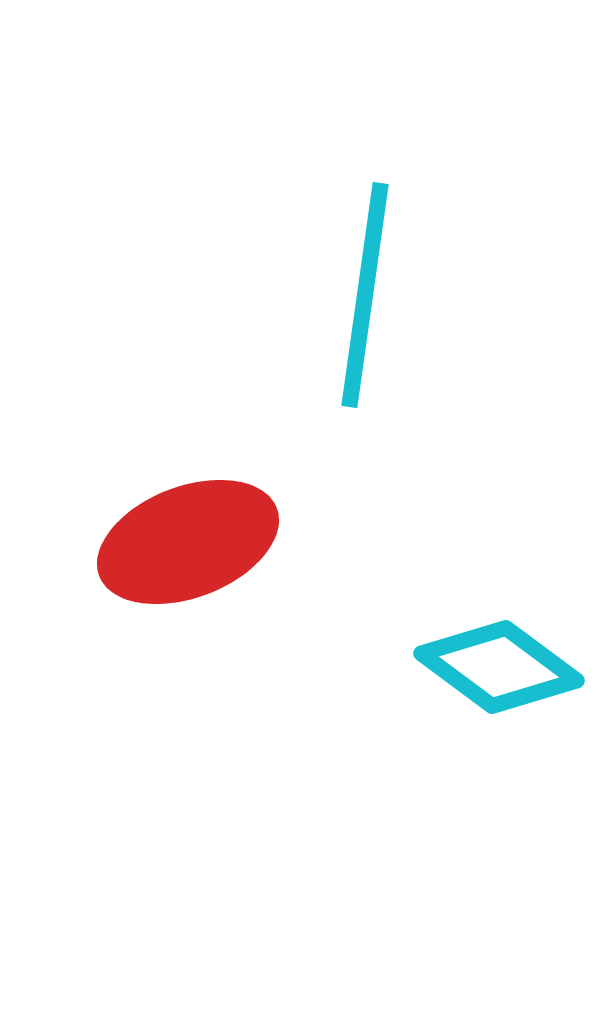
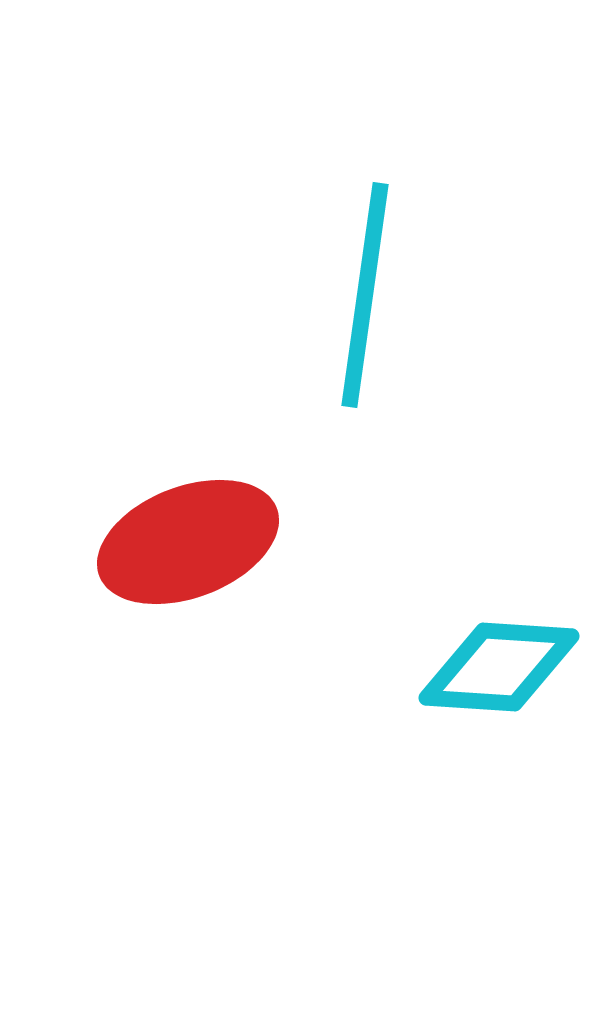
cyan diamond: rotated 33 degrees counterclockwise
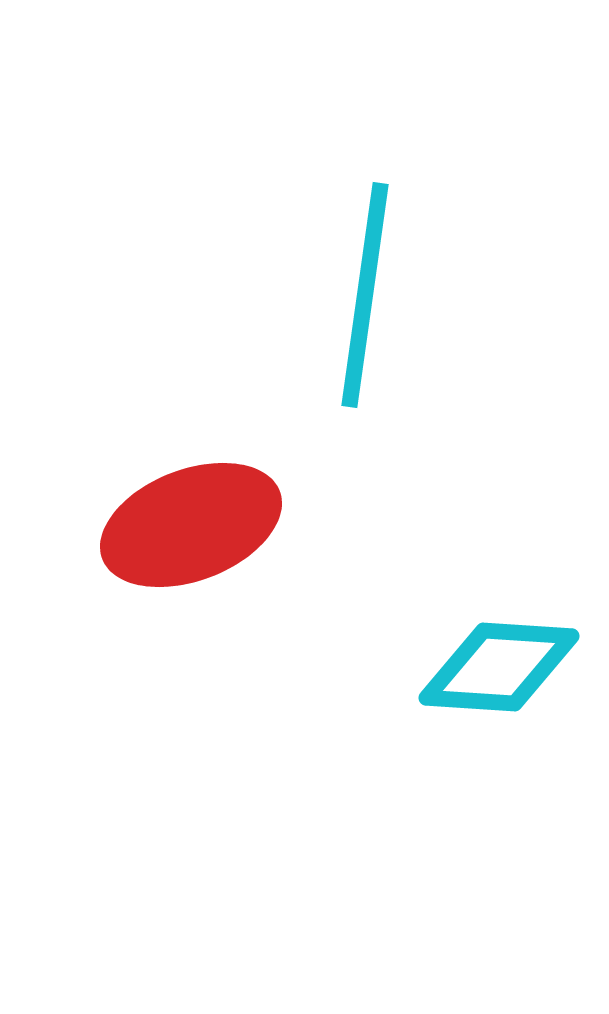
red ellipse: moved 3 px right, 17 px up
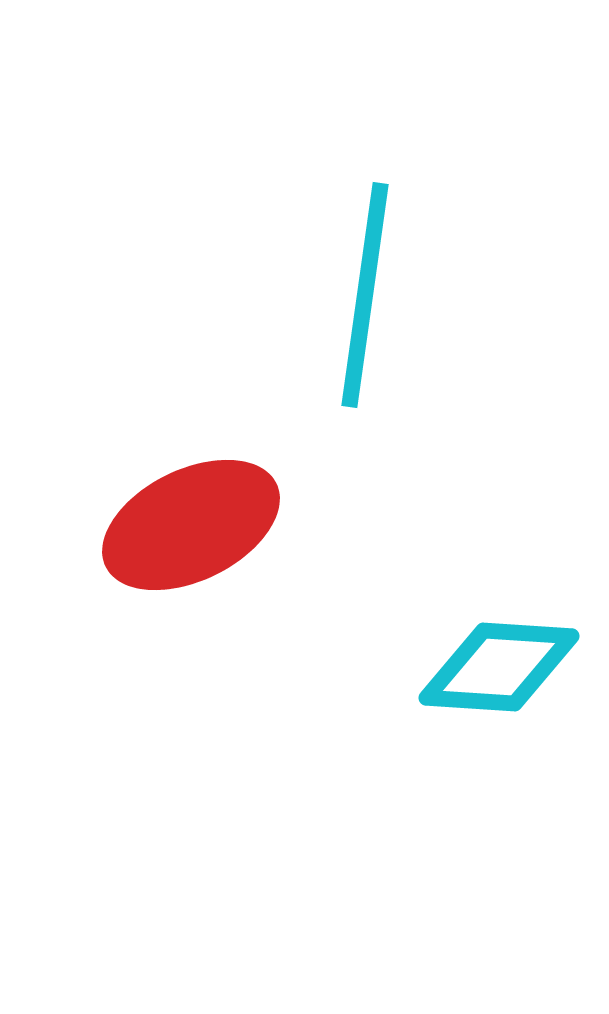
red ellipse: rotated 5 degrees counterclockwise
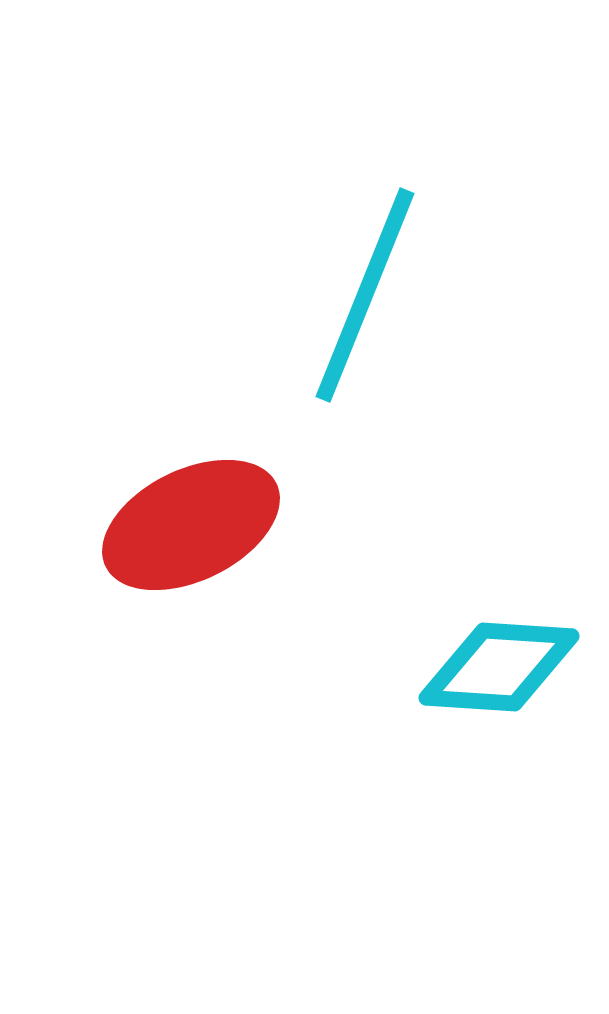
cyan line: rotated 14 degrees clockwise
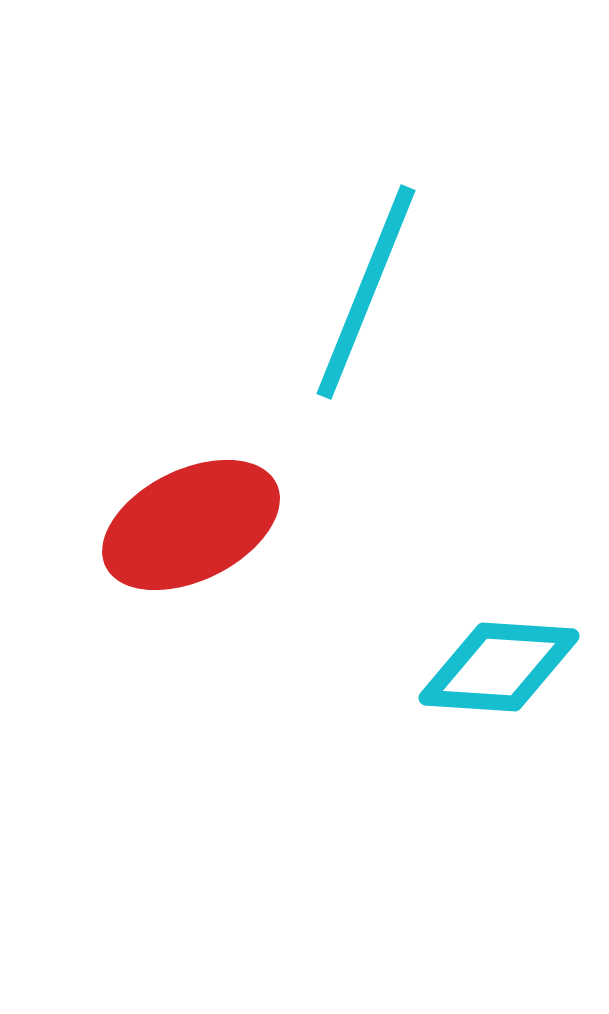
cyan line: moved 1 px right, 3 px up
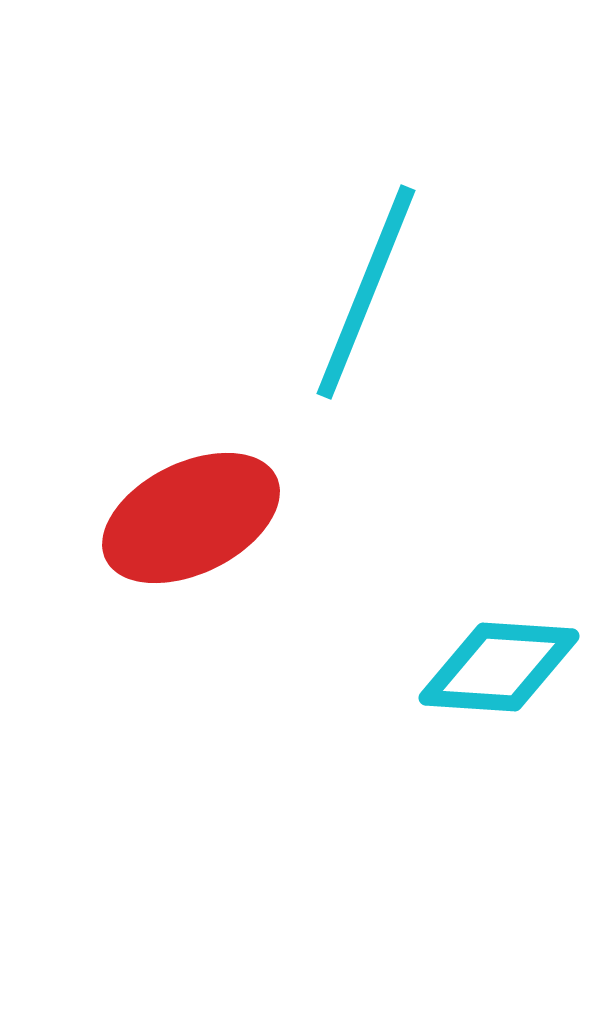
red ellipse: moved 7 px up
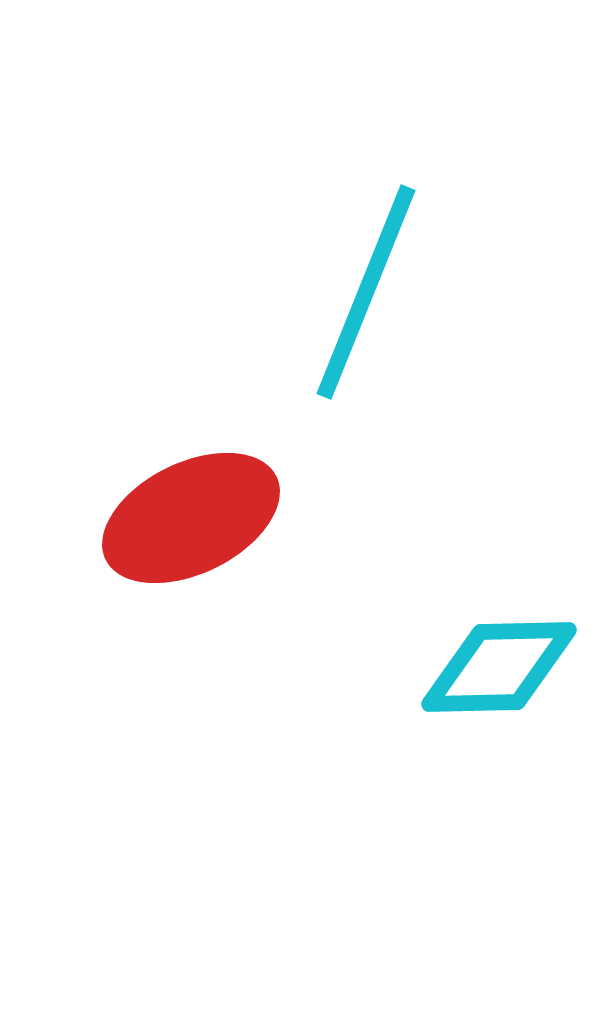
cyan diamond: rotated 5 degrees counterclockwise
